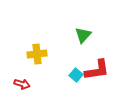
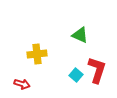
green triangle: moved 3 px left; rotated 48 degrees counterclockwise
red L-shape: rotated 64 degrees counterclockwise
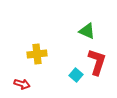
green triangle: moved 7 px right, 4 px up
red L-shape: moved 8 px up
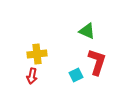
cyan square: rotated 24 degrees clockwise
red arrow: moved 10 px right, 8 px up; rotated 84 degrees clockwise
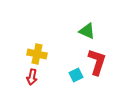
yellow cross: rotated 18 degrees clockwise
red arrow: moved 1 px down
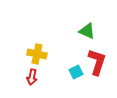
cyan square: moved 3 px up
